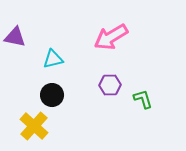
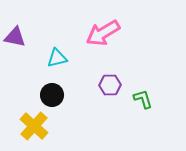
pink arrow: moved 8 px left, 4 px up
cyan triangle: moved 4 px right, 1 px up
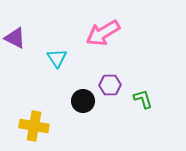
purple triangle: moved 1 px down; rotated 15 degrees clockwise
cyan triangle: rotated 50 degrees counterclockwise
black circle: moved 31 px right, 6 px down
yellow cross: rotated 32 degrees counterclockwise
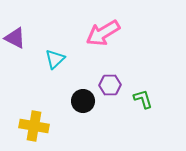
cyan triangle: moved 2 px left, 1 px down; rotated 20 degrees clockwise
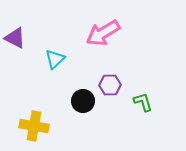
green L-shape: moved 3 px down
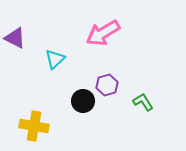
purple hexagon: moved 3 px left; rotated 15 degrees counterclockwise
green L-shape: rotated 15 degrees counterclockwise
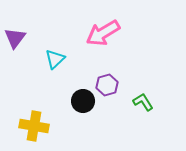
purple triangle: rotated 40 degrees clockwise
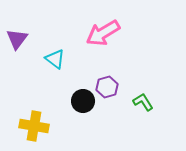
purple triangle: moved 2 px right, 1 px down
cyan triangle: rotated 40 degrees counterclockwise
purple hexagon: moved 2 px down
